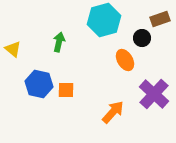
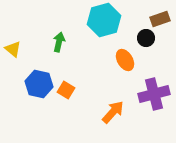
black circle: moved 4 px right
orange square: rotated 30 degrees clockwise
purple cross: rotated 32 degrees clockwise
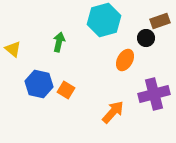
brown rectangle: moved 2 px down
orange ellipse: rotated 60 degrees clockwise
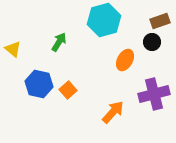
black circle: moved 6 px right, 4 px down
green arrow: rotated 18 degrees clockwise
orange square: moved 2 px right; rotated 18 degrees clockwise
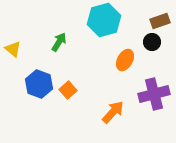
blue hexagon: rotated 8 degrees clockwise
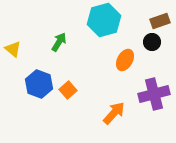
orange arrow: moved 1 px right, 1 px down
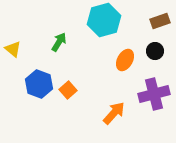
black circle: moved 3 px right, 9 px down
